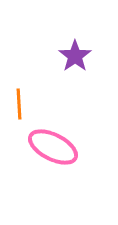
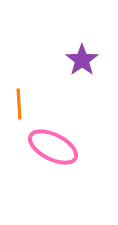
purple star: moved 7 px right, 4 px down
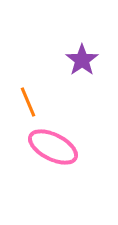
orange line: moved 9 px right, 2 px up; rotated 20 degrees counterclockwise
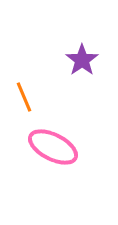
orange line: moved 4 px left, 5 px up
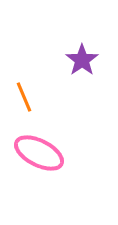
pink ellipse: moved 14 px left, 6 px down
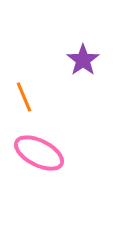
purple star: moved 1 px right
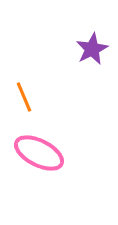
purple star: moved 9 px right, 11 px up; rotated 8 degrees clockwise
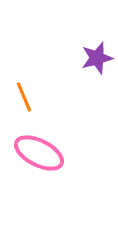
purple star: moved 5 px right, 9 px down; rotated 12 degrees clockwise
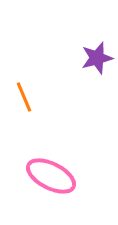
pink ellipse: moved 12 px right, 23 px down
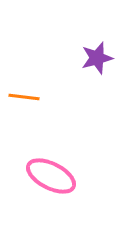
orange line: rotated 60 degrees counterclockwise
